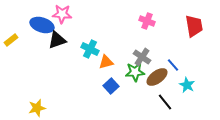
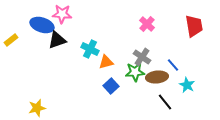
pink cross: moved 3 px down; rotated 21 degrees clockwise
brown ellipse: rotated 30 degrees clockwise
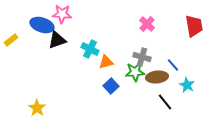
gray cross: rotated 18 degrees counterclockwise
yellow star: rotated 24 degrees counterclockwise
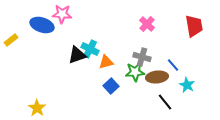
black triangle: moved 20 px right, 15 px down
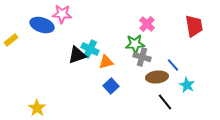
green star: moved 28 px up
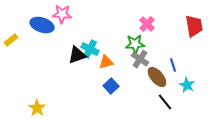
gray cross: moved 2 px left, 2 px down; rotated 18 degrees clockwise
blue line: rotated 24 degrees clockwise
brown ellipse: rotated 55 degrees clockwise
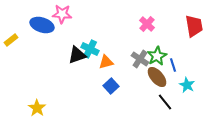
green star: moved 22 px right, 12 px down; rotated 24 degrees counterclockwise
